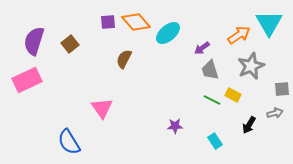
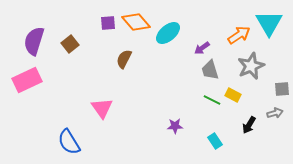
purple square: moved 1 px down
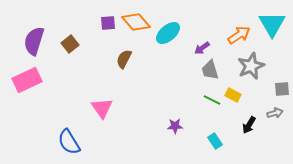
cyan triangle: moved 3 px right, 1 px down
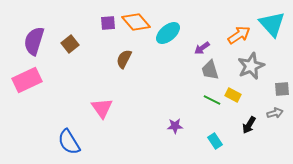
cyan triangle: rotated 12 degrees counterclockwise
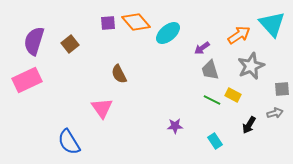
brown semicircle: moved 5 px left, 15 px down; rotated 54 degrees counterclockwise
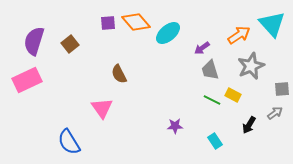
gray arrow: rotated 21 degrees counterclockwise
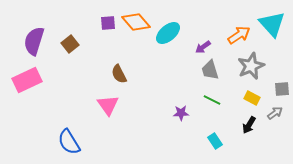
purple arrow: moved 1 px right, 1 px up
yellow rectangle: moved 19 px right, 3 px down
pink triangle: moved 6 px right, 3 px up
purple star: moved 6 px right, 13 px up
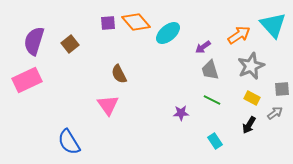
cyan triangle: moved 1 px right, 1 px down
